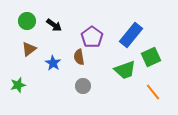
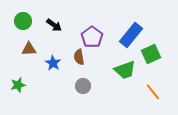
green circle: moved 4 px left
brown triangle: rotated 35 degrees clockwise
green square: moved 3 px up
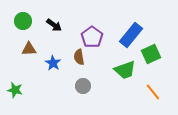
green star: moved 3 px left, 5 px down; rotated 28 degrees clockwise
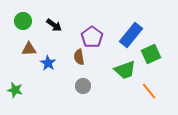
blue star: moved 5 px left
orange line: moved 4 px left, 1 px up
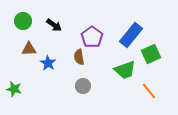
green star: moved 1 px left, 1 px up
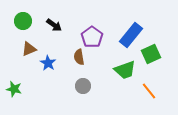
brown triangle: rotated 21 degrees counterclockwise
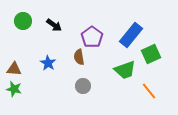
brown triangle: moved 15 px left, 20 px down; rotated 28 degrees clockwise
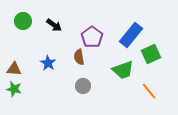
green trapezoid: moved 2 px left
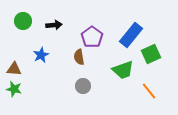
black arrow: rotated 42 degrees counterclockwise
blue star: moved 7 px left, 8 px up; rotated 14 degrees clockwise
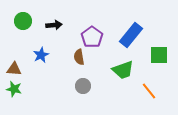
green square: moved 8 px right, 1 px down; rotated 24 degrees clockwise
